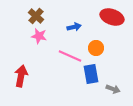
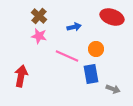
brown cross: moved 3 px right
orange circle: moved 1 px down
pink line: moved 3 px left
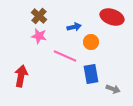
orange circle: moved 5 px left, 7 px up
pink line: moved 2 px left
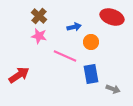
red arrow: moved 2 px left, 1 px up; rotated 45 degrees clockwise
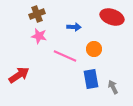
brown cross: moved 2 px left, 2 px up; rotated 28 degrees clockwise
blue arrow: rotated 16 degrees clockwise
orange circle: moved 3 px right, 7 px down
blue rectangle: moved 5 px down
gray arrow: moved 2 px up; rotated 136 degrees counterclockwise
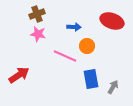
red ellipse: moved 4 px down
pink star: moved 1 px left, 2 px up
orange circle: moved 7 px left, 3 px up
gray arrow: rotated 56 degrees clockwise
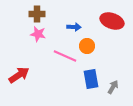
brown cross: rotated 21 degrees clockwise
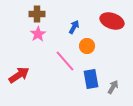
blue arrow: rotated 64 degrees counterclockwise
pink star: rotated 28 degrees clockwise
pink line: moved 5 px down; rotated 25 degrees clockwise
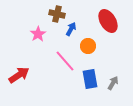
brown cross: moved 20 px right; rotated 14 degrees clockwise
red ellipse: moved 4 px left; rotated 40 degrees clockwise
blue arrow: moved 3 px left, 2 px down
orange circle: moved 1 px right
blue rectangle: moved 1 px left
gray arrow: moved 4 px up
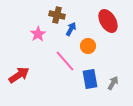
brown cross: moved 1 px down
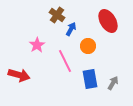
brown cross: rotated 21 degrees clockwise
pink star: moved 1 px left, 11 px down
pink line: rotated 15 degrees clockwise
red arrow: rotated 50 degrees clockwise
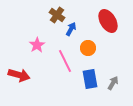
orange circle: moved 2 px down
